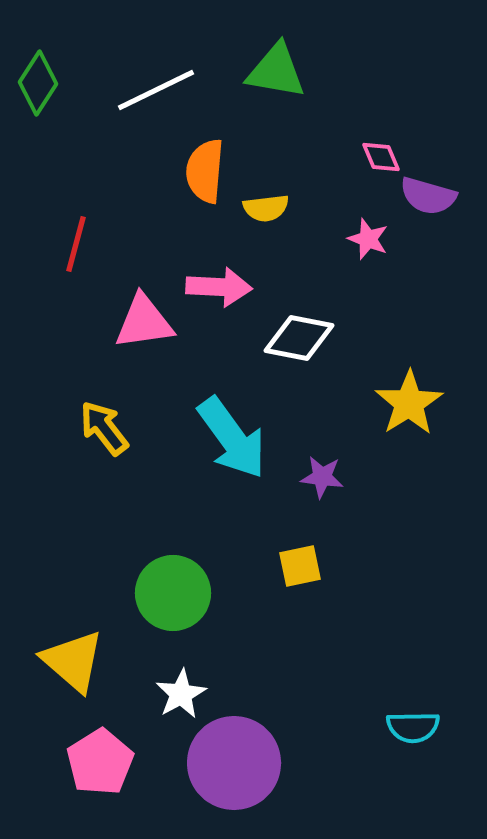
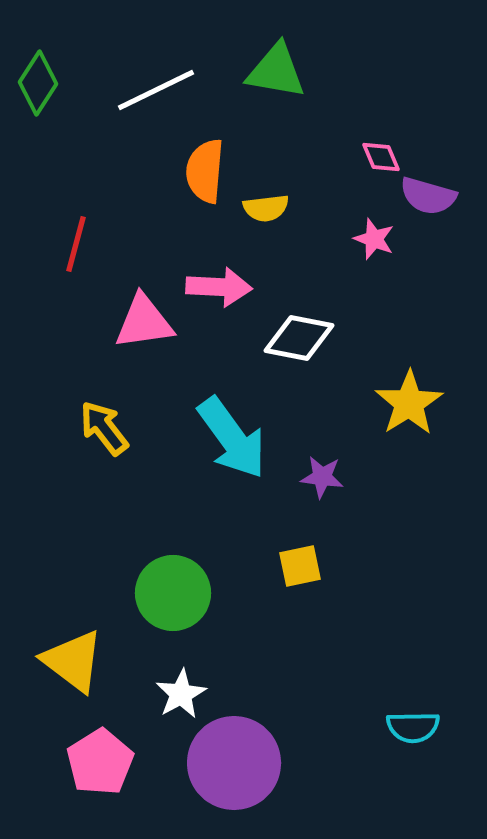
pink star: moved 6 px right
yellow triangle: rotated 4 degrees counterclockwise
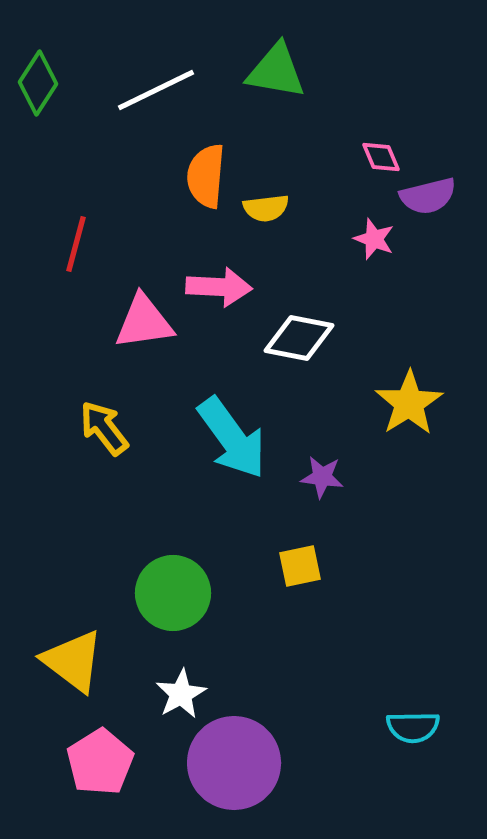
orange semicircle: moved 1 px right, 5 px down
purple semicircle: rotated 30 degrees counterclockwise
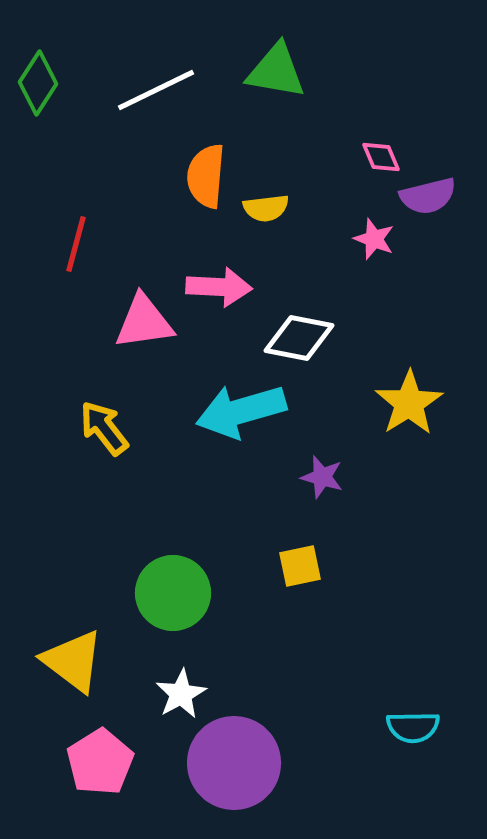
cyan arrow: moved 9 px right, 27 px up; rotated 110 degrees clockwise
purple star: rotated 9 degrees clockwise
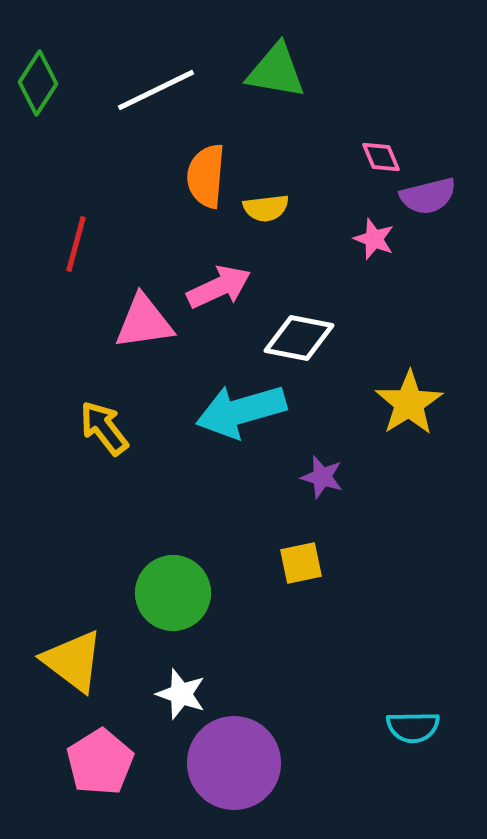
pink arrow: rotated 28 degrees counterclockwise
yellow square: moved 1 px right, 3 px up
white star: rotated 24 degrees counterclockwise
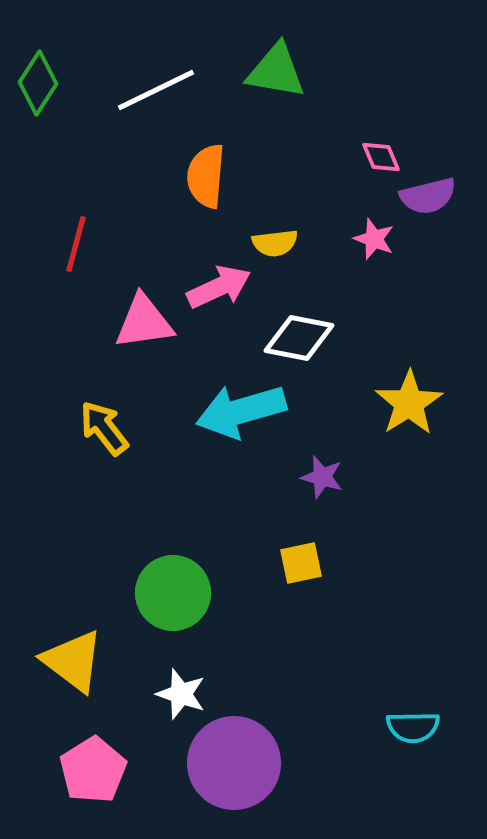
yellow semicircle: moved 9 px right, 35 px down
pink pentagon: moved 7 px left, 8 px down
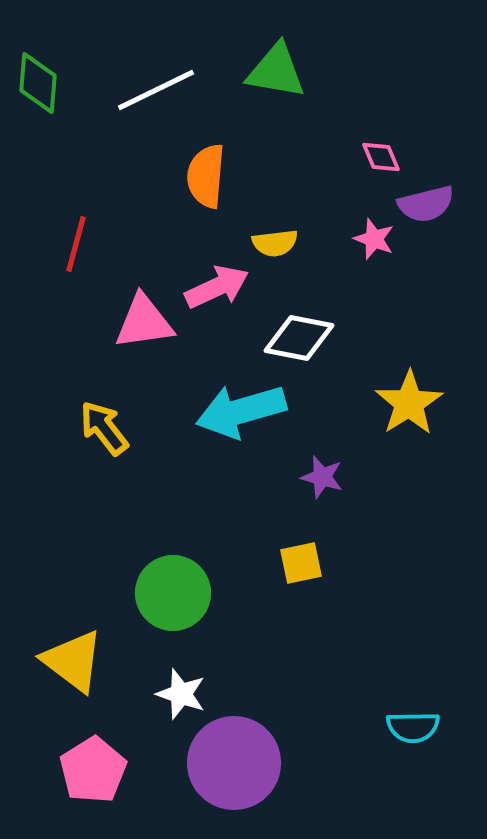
green diamond: rotated 28 degrees counterclockwise
purple semicircle: moved 2 px left, 8 px down
pink arrow: moved 2 px left
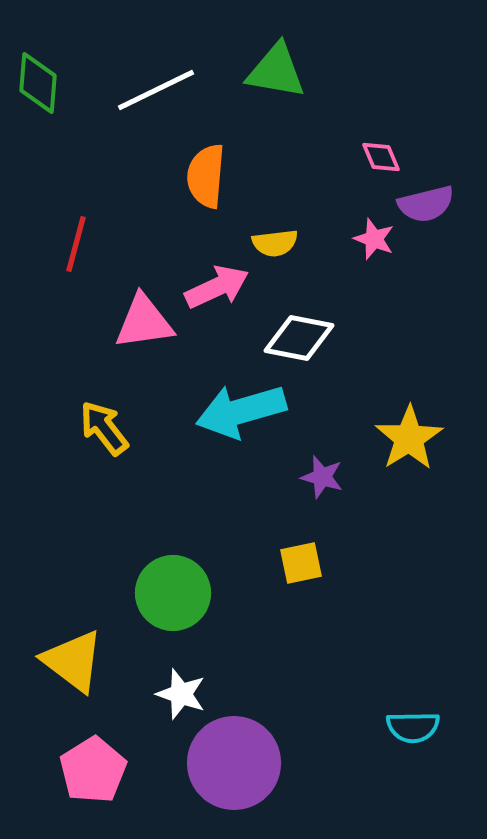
yellow star: moved 35 px down
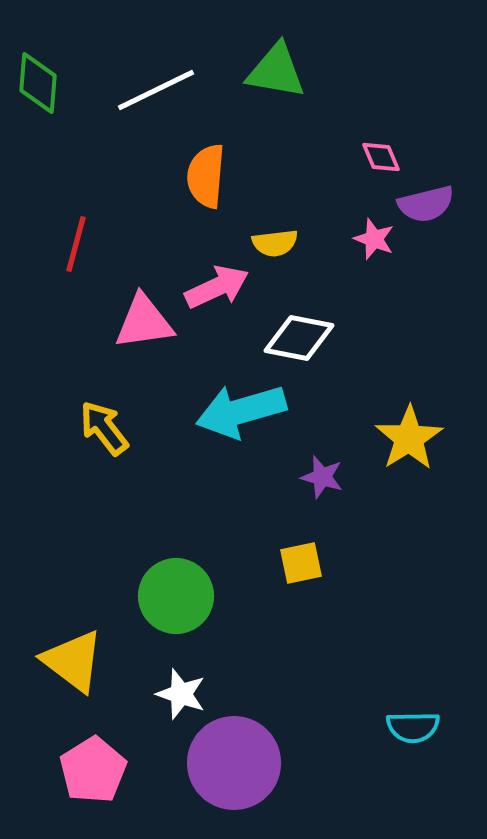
green circle: moved 3 px right, 3 px down
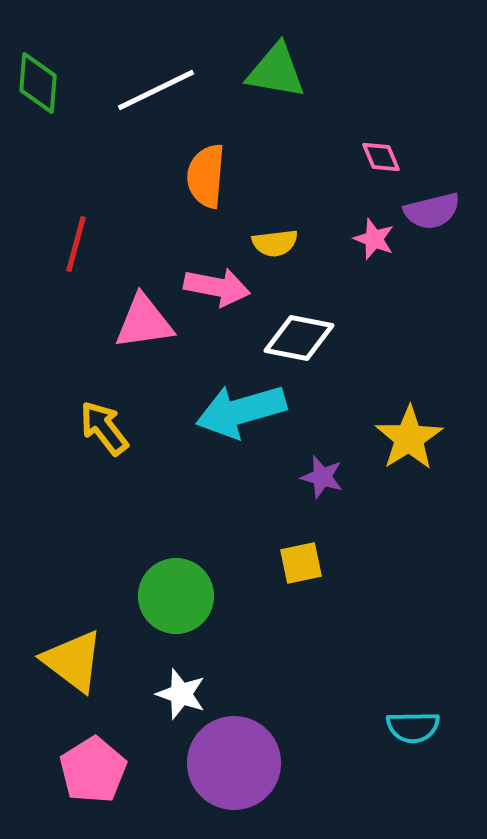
purple semicircle: moved 6 px right, 7 px down
pink arrow: rotated 36 degrees clockwise
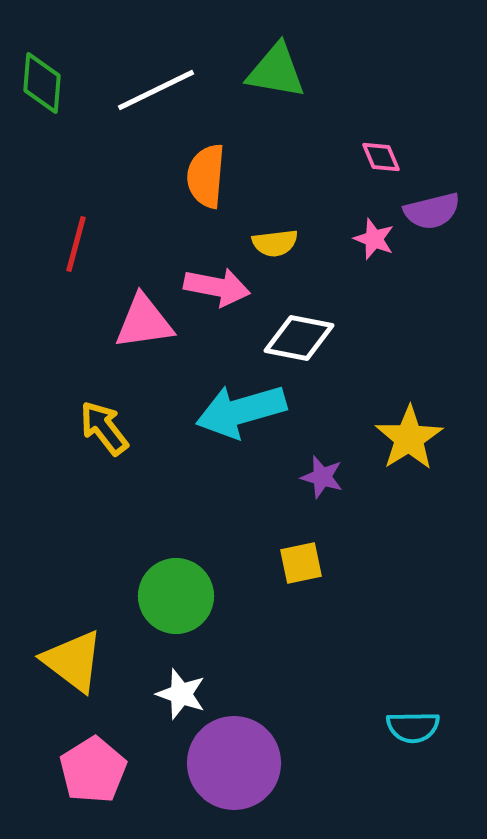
green diamond: moved 4 px right
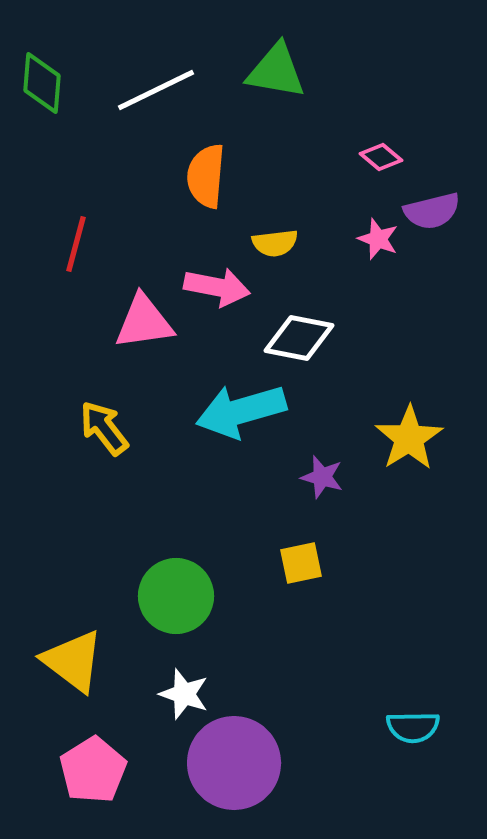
pink diamond: rotated 27 degrees counterclockwise
pink star: moved 4 px right
white star: moved 3 px right
